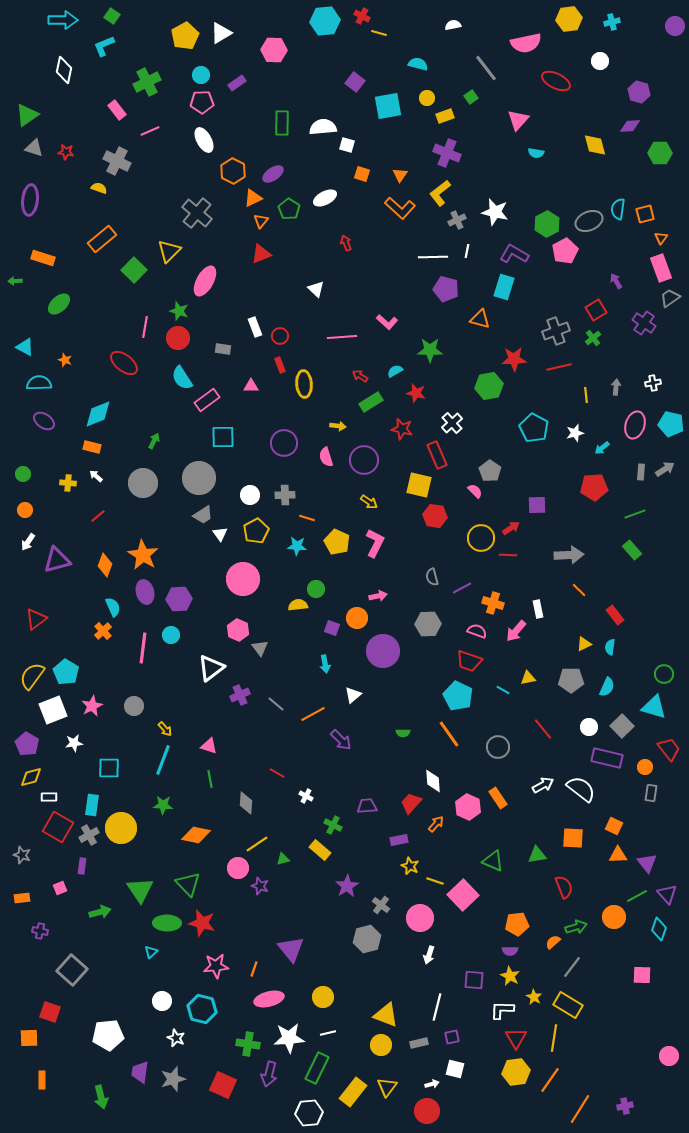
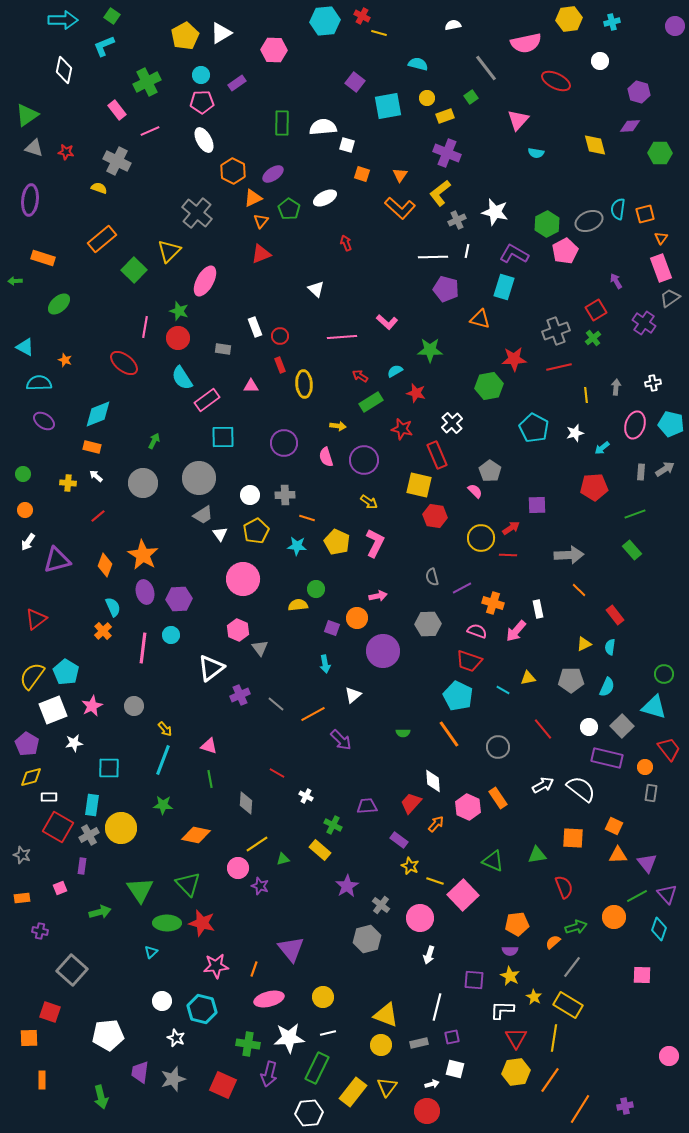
purple rectangle at (399, 840): rotated 48 degrees clockwise
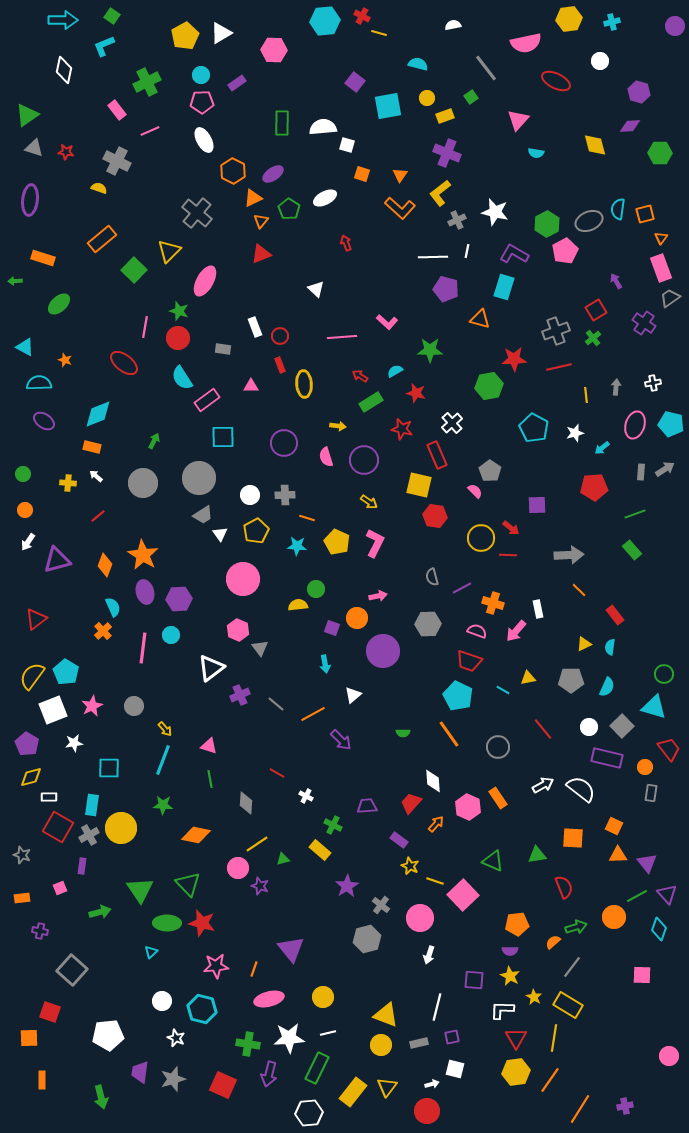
red arrow at (511, 528): rotated 72 degrees clockwise
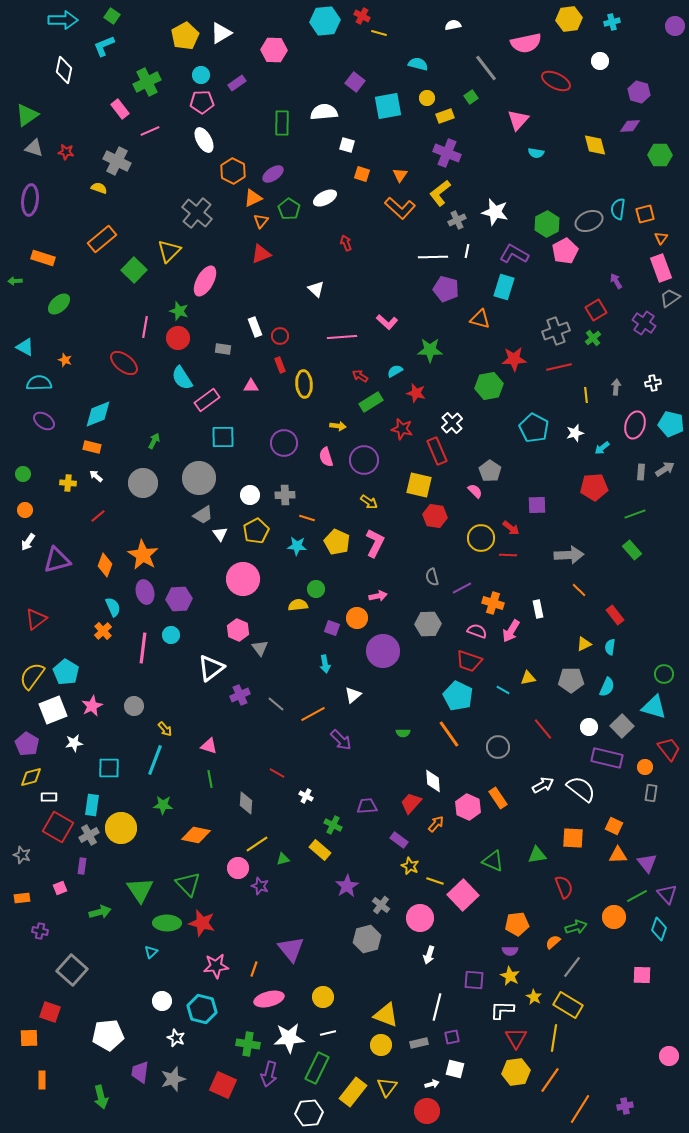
pink rectangle at (117, 110): moved 3 px right, 1 px up
white semicircle at (323, 127): moved 1 px right, 15 px up
green hexagon at (660, 153): moved 2 px down
red rectangle at (437, 455): moved 4 px up
pink arrow at (516, 631): moved 5 px left; rotated 10 degrees counterclockwise
cyan line at (163, 760): moved 8 px left
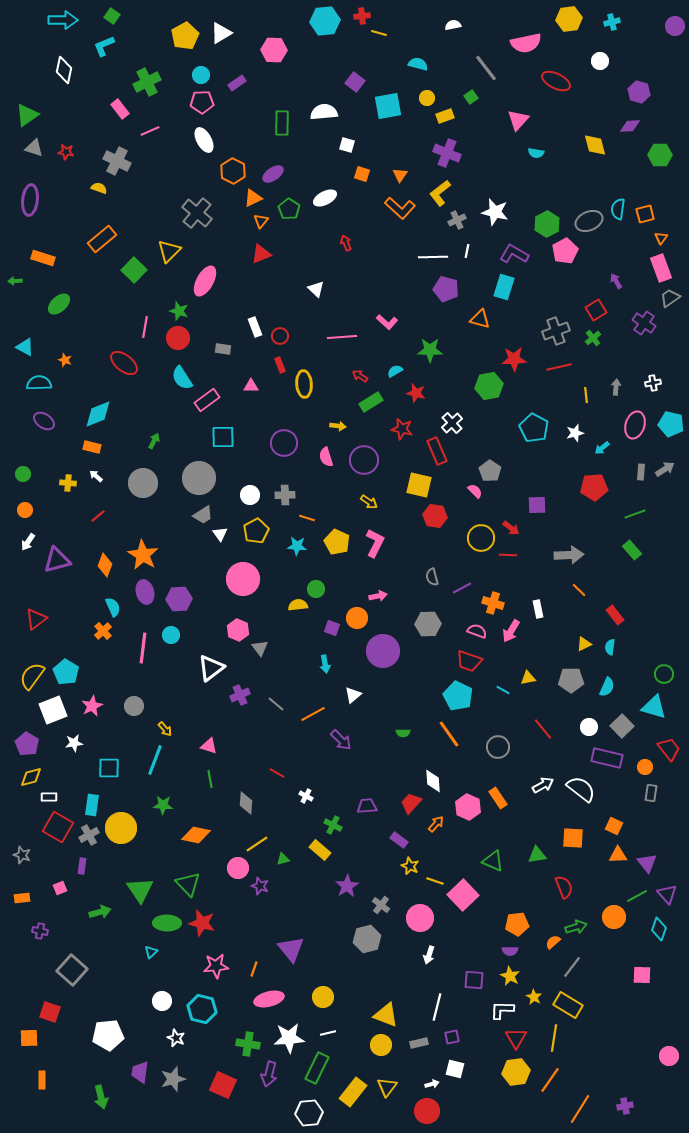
red cross at (362, 16): rotated 35 degrees counterclockwise
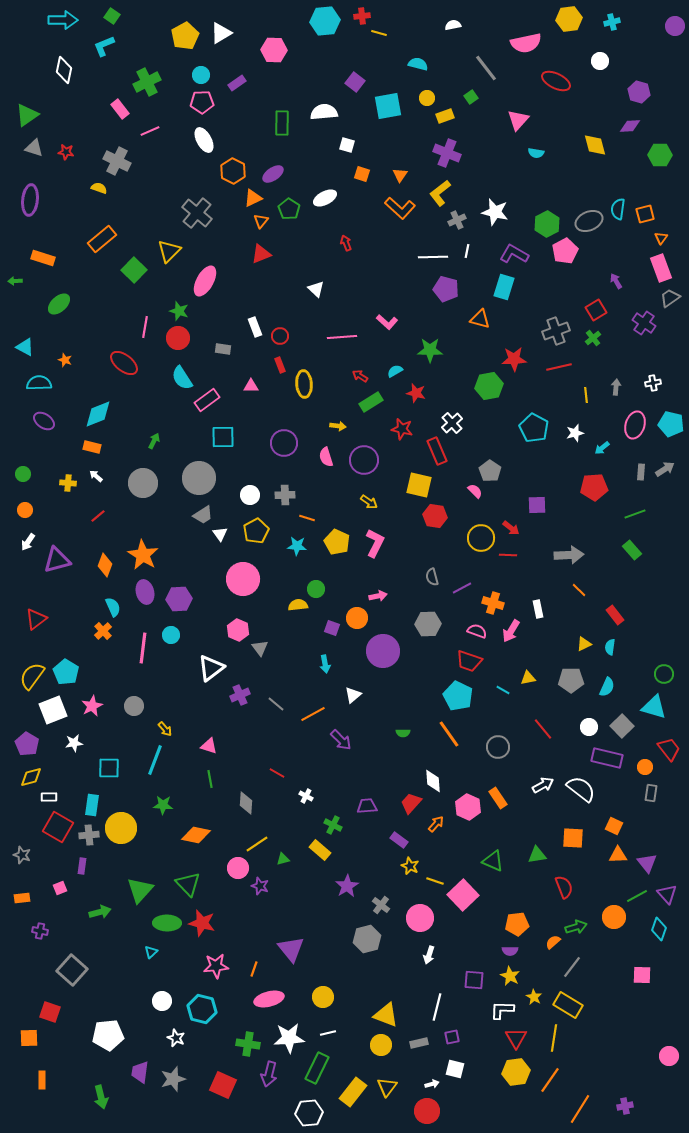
gray cross at (89, 835): rotated 24 degrees clockwise
green triangle at (140, 890): rotated 16 degrees clockwise
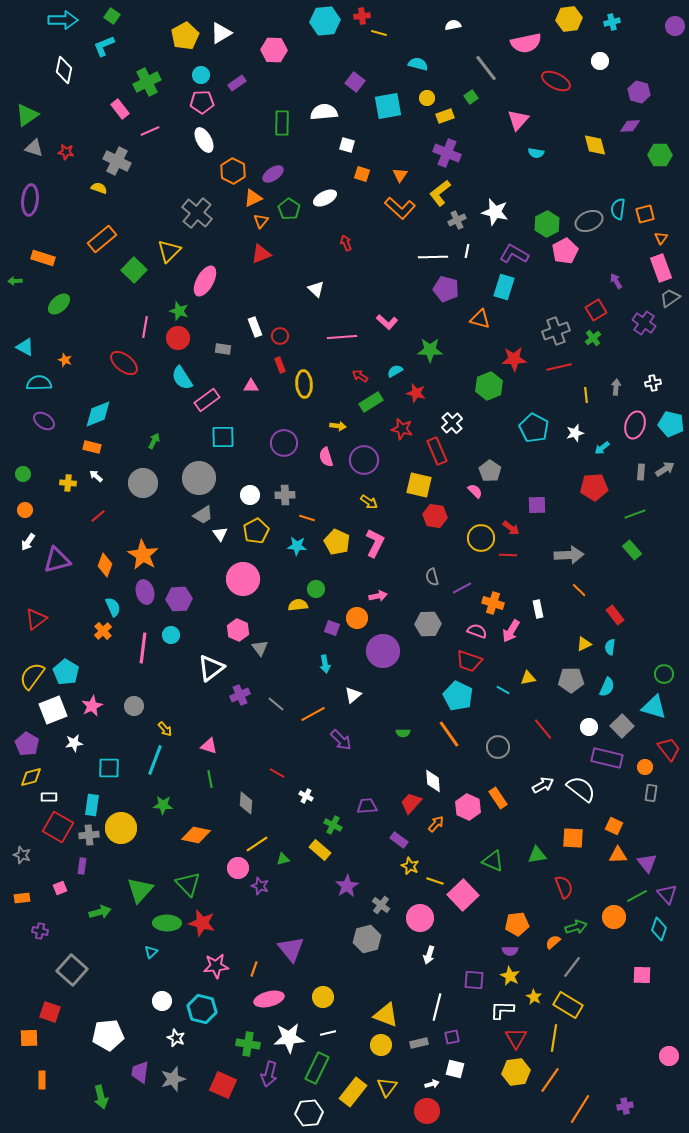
green hexagon at (489, 386): rotated 12 degrees counterclockwise
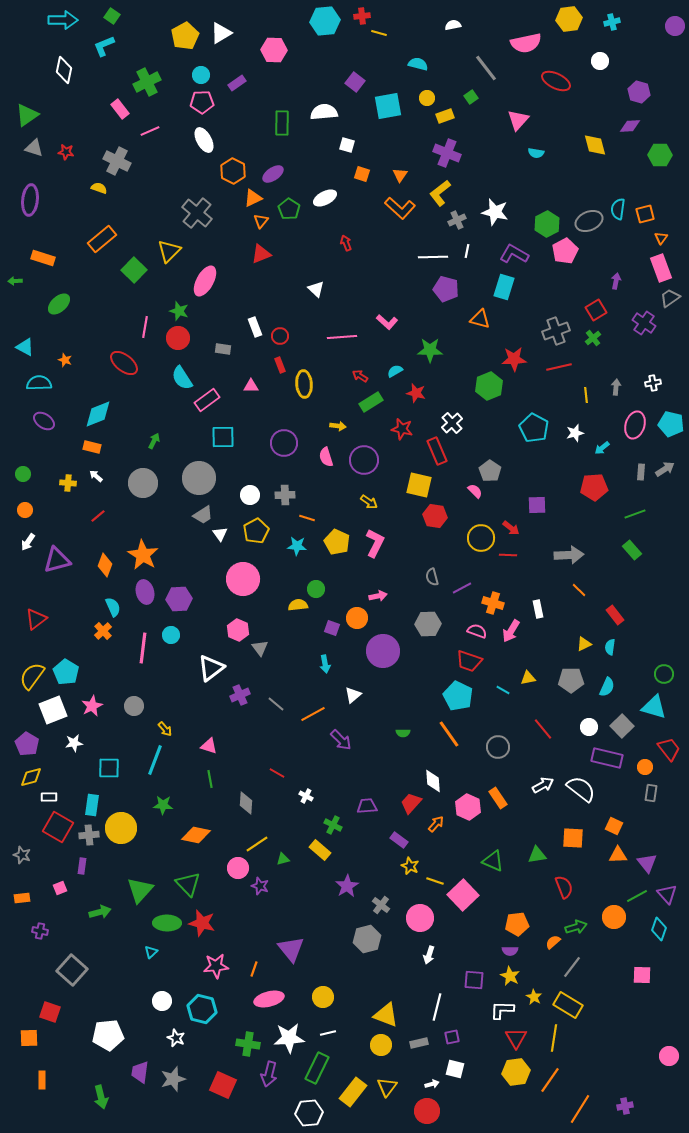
purple arrow at (616, 281): rotated 42 degrees clockwise
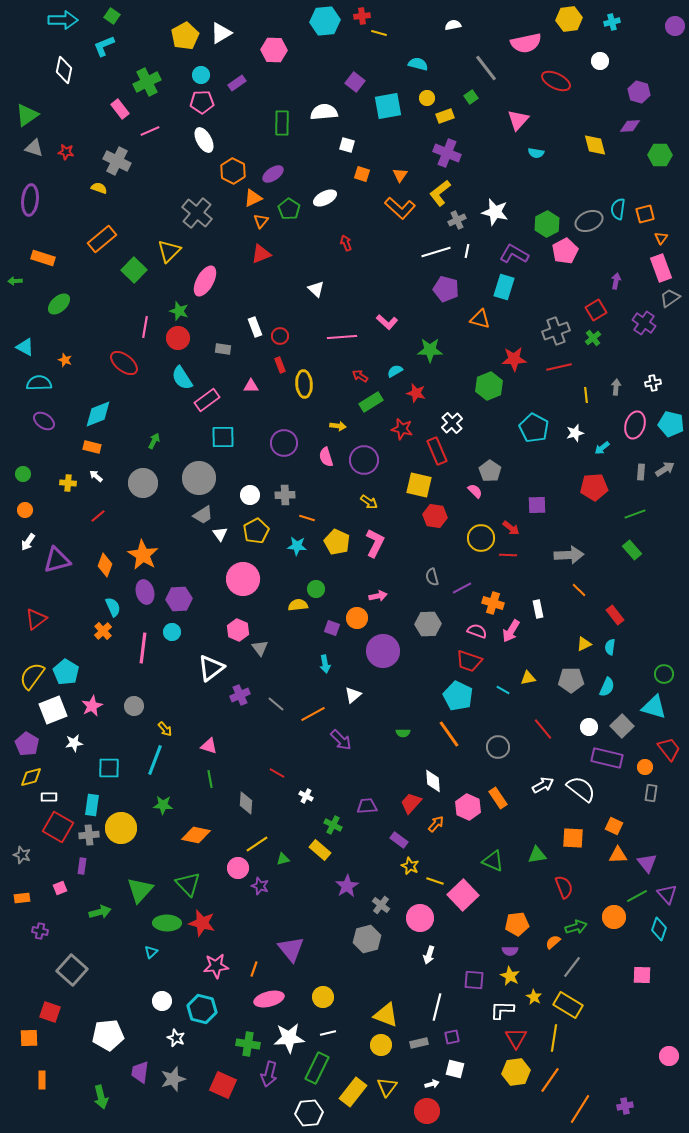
white line at (433, 257): moved 3 px right, 5 px up; rotated 16 degrees counterclockwise
cyan circle at (171, 635): moved 1 px right, 3 px up
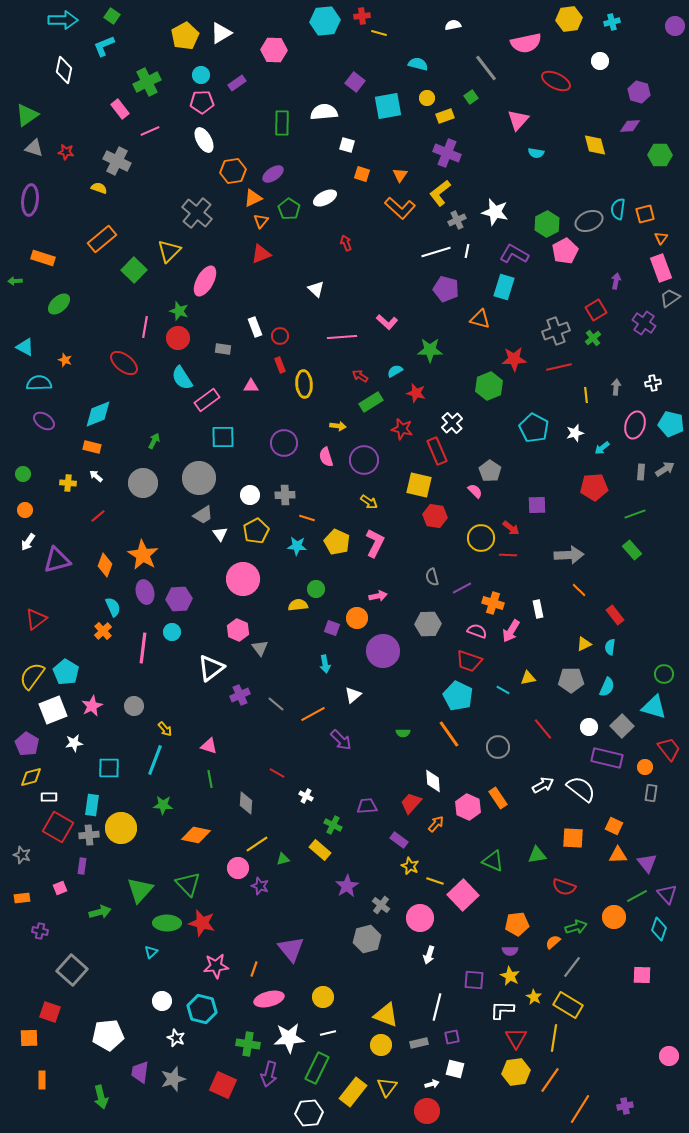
orange hexagon at (233, 171): rotated 25 degrees clockwise
red semicircle at (564, 887): rotated 130 degrees clockwise
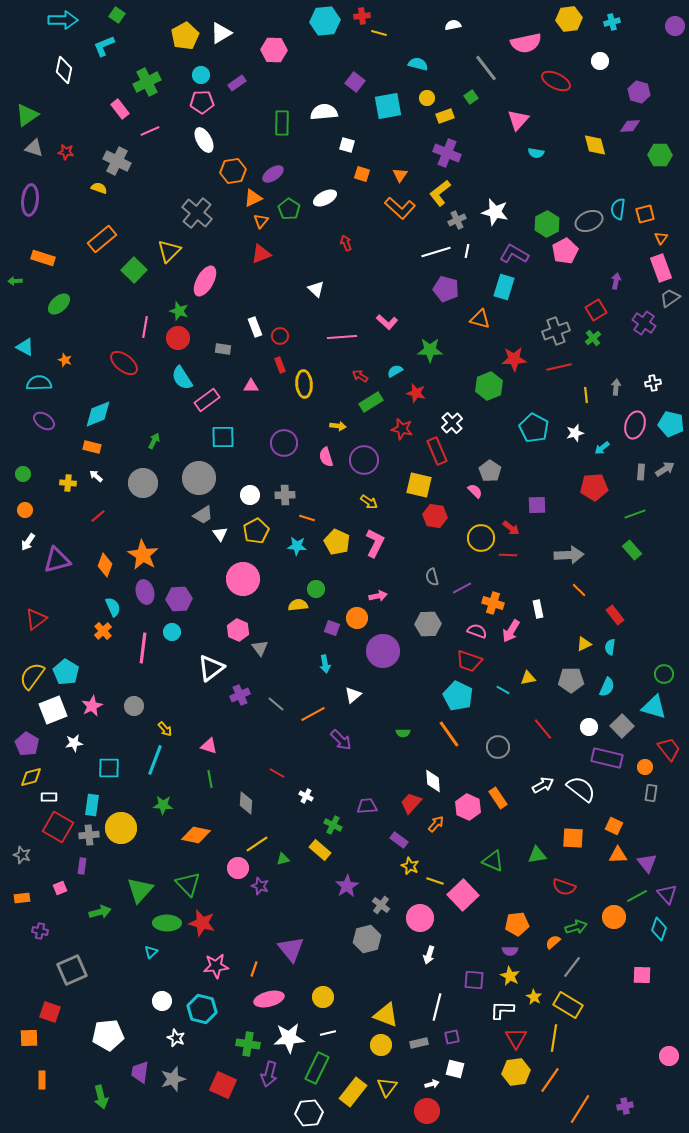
green square at (112, 16): moved 5 px right, 1 px up
gray square at (72, 970): rotated 24 degrees clockwise
